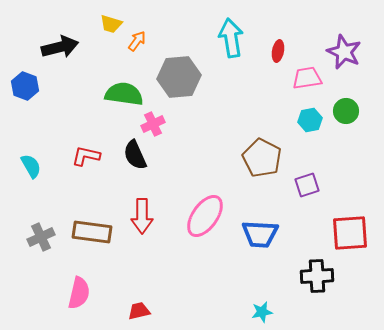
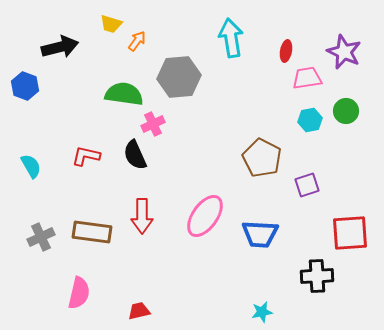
red ellipse: moved 8 px right
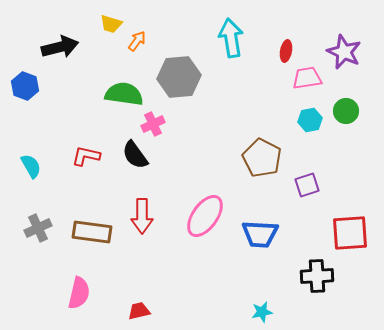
black semicircle: rotated 12 degrees counterclockwise
gray cross: moved 3 px left, 9 px up
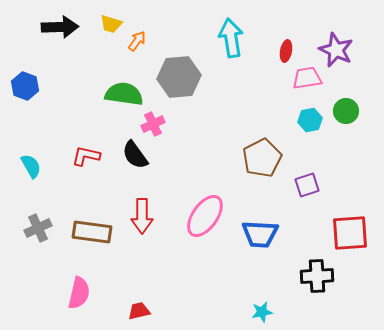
black arrow: moved 20 px up; rotated 12 degrees clockwise
purple star: moved 8 px left, 2 px up
brown pentagon: rotated 18 degrees clockwise
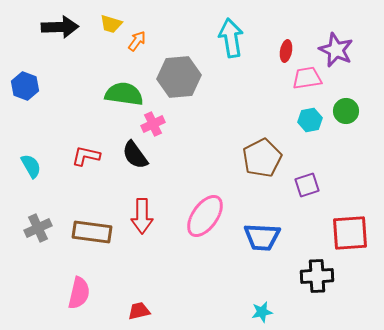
blue trapezoid: moved 2 px right, 3 px down
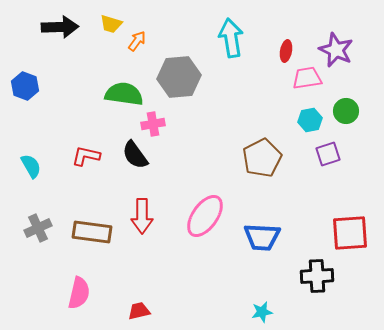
pink cross: rotated 15 degrees clockwise
purple square: moved 21 px right, 31 px up
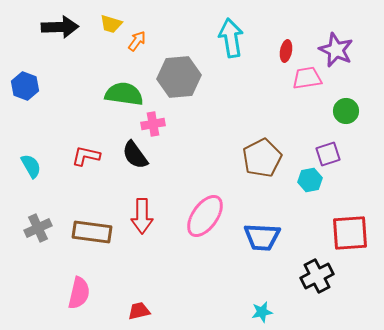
cyan hexagon: moved 60 px down
black cross: rotated 24 degrees counterclockwise
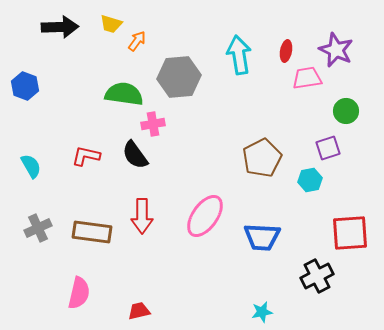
cyan arrow: moved 8 px right, 17 px down
purple square: moved 6 px up
